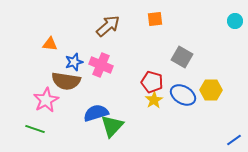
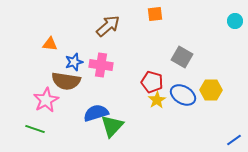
orange square: moved 5 px up
pink cross: rotated 15 degrees counterclockwise
yellow star: moved 3 px right
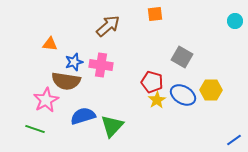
blue semicircle: moved 13 px left, 3 px down
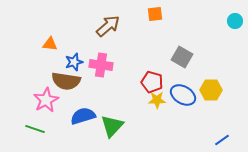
yellow star: rotated 30 degrees clockwise
blue line: moved 12 px left
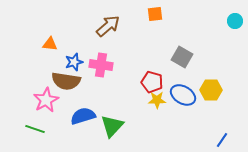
blue line: rotated 21 degrees counterclockwise
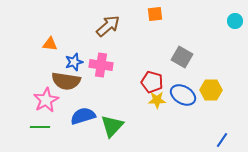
green line: moved 5 px right, 2 px up; rotated 18 degrees counterclockwise
